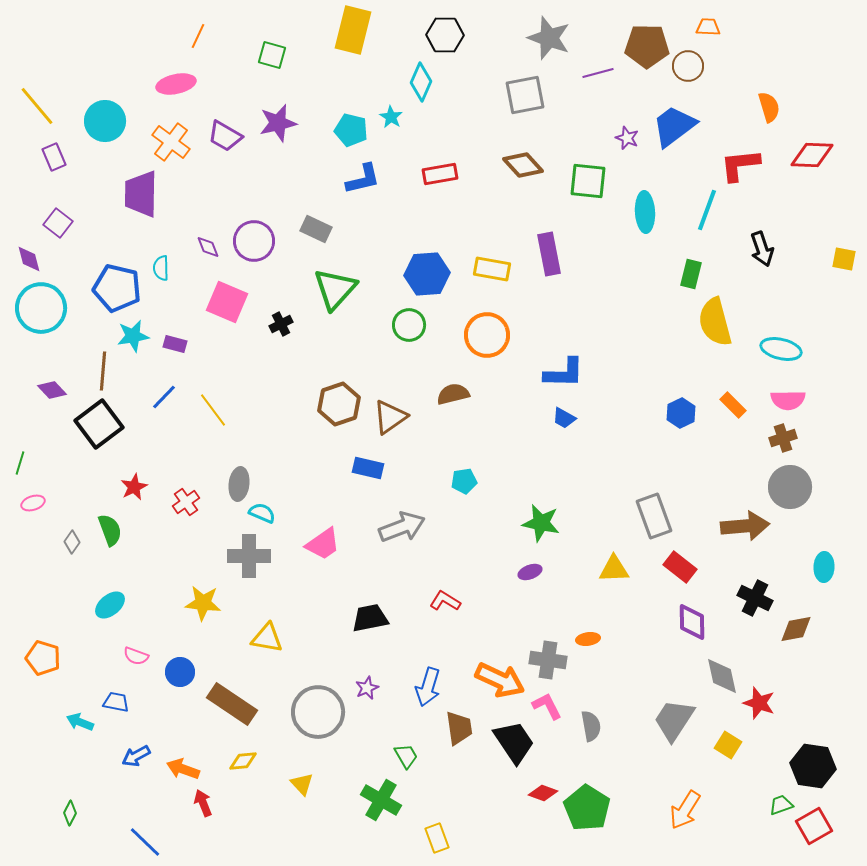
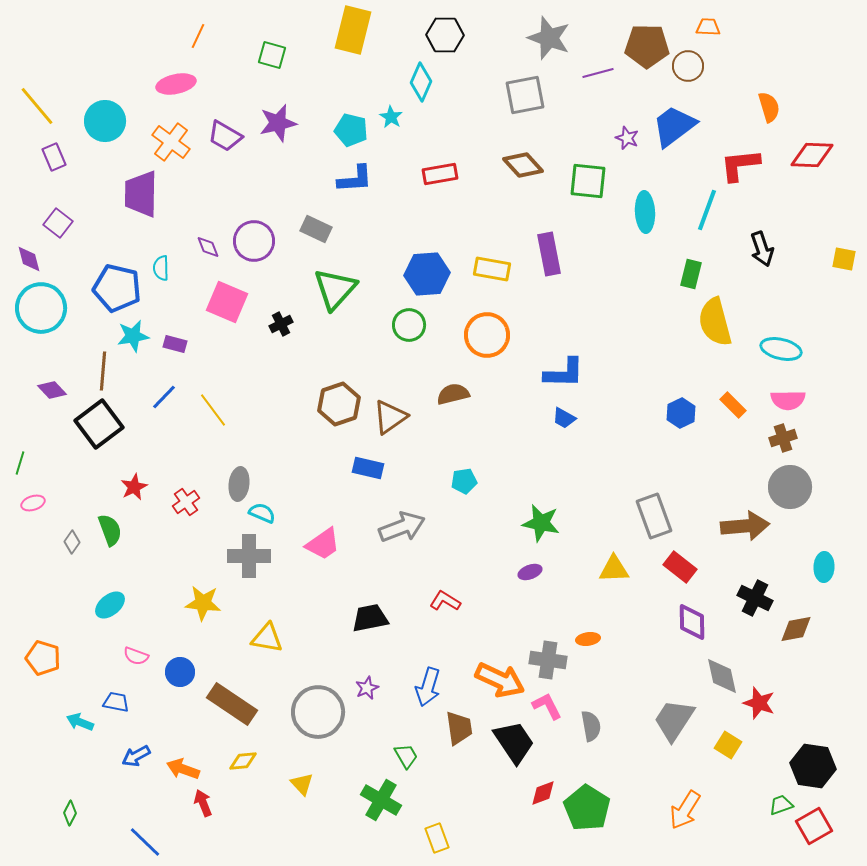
blue L-shape at (363, 179): moved 8 px left; rotated 9 degrees clockwise
red diamond at (543, 793): rotated 40 degrees counterclockwise
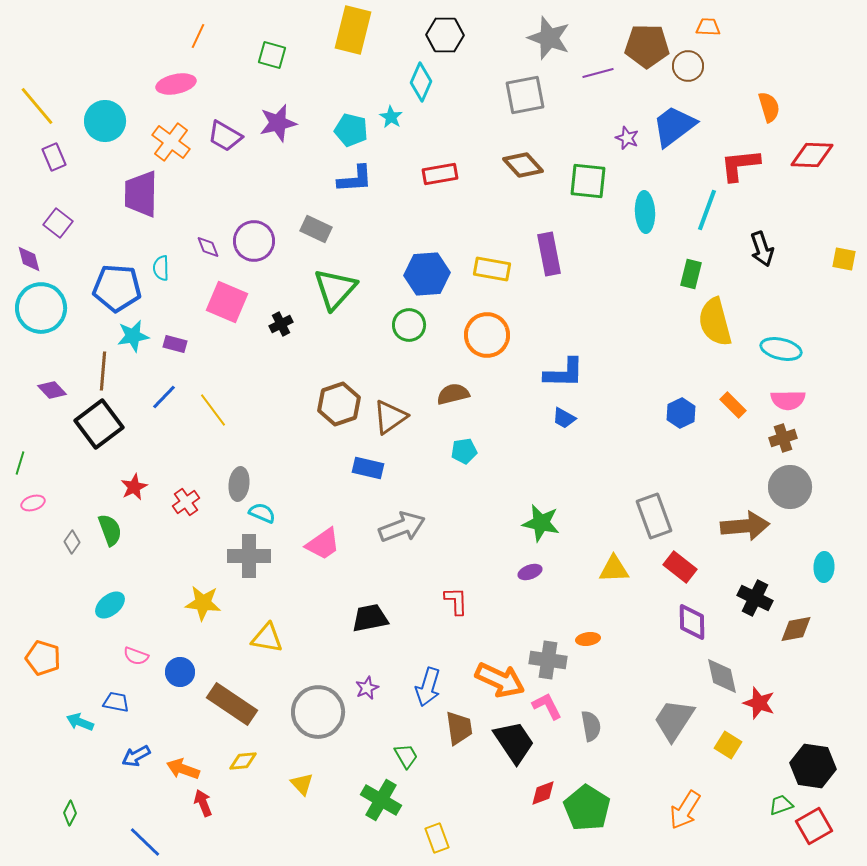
blue pentagon at (117, 288): rotated 9 degrees counterclockwise
cyan pentagon at (464, 481): moved 30 px up
red L-shape at (445, 601): moved 11 px right; rotated 56 degrees clockwise
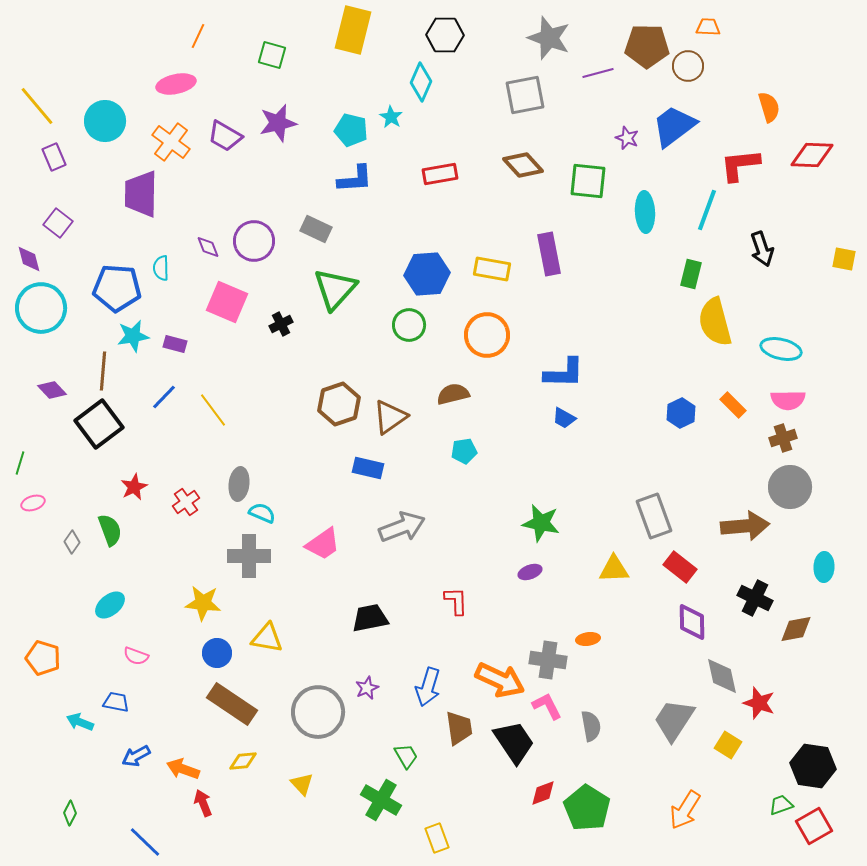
blue circle at (180, 672): moved 37 px right, 19 px up
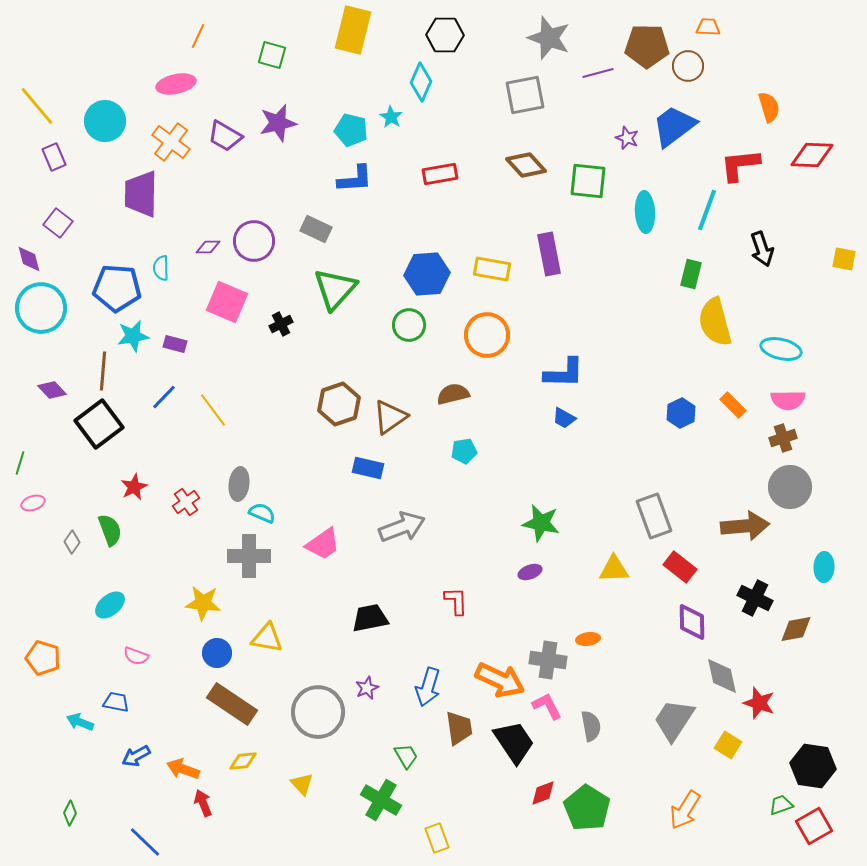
brown diamond at (523, 165): moved 3 px right
purple diamond at (208, 247): rotated 70 degrees counterclockwise
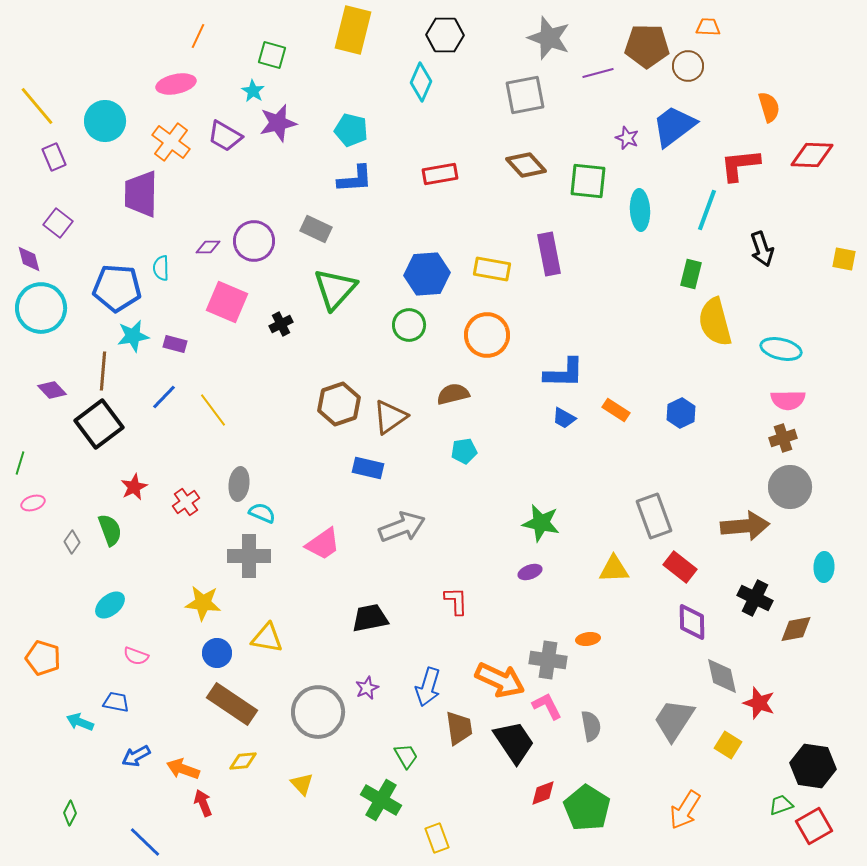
cyan star at (391, 117): moved 138 px left, 26 px up
cyan ellipse at (645, 212): moved 5 px left, 2 px up
orange rectangle at (733, 405): moved 117 px left, 5 px down; rotated 12 degrees counterclockwise
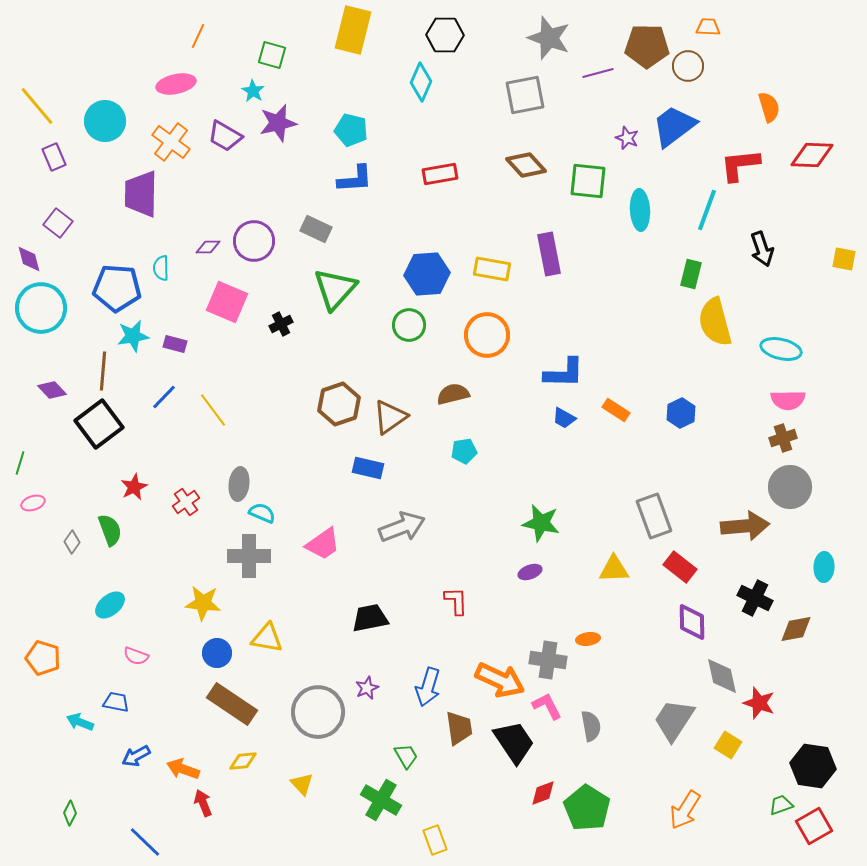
yellow rectangle at (437, 838): moved 2 px left, 2 px down
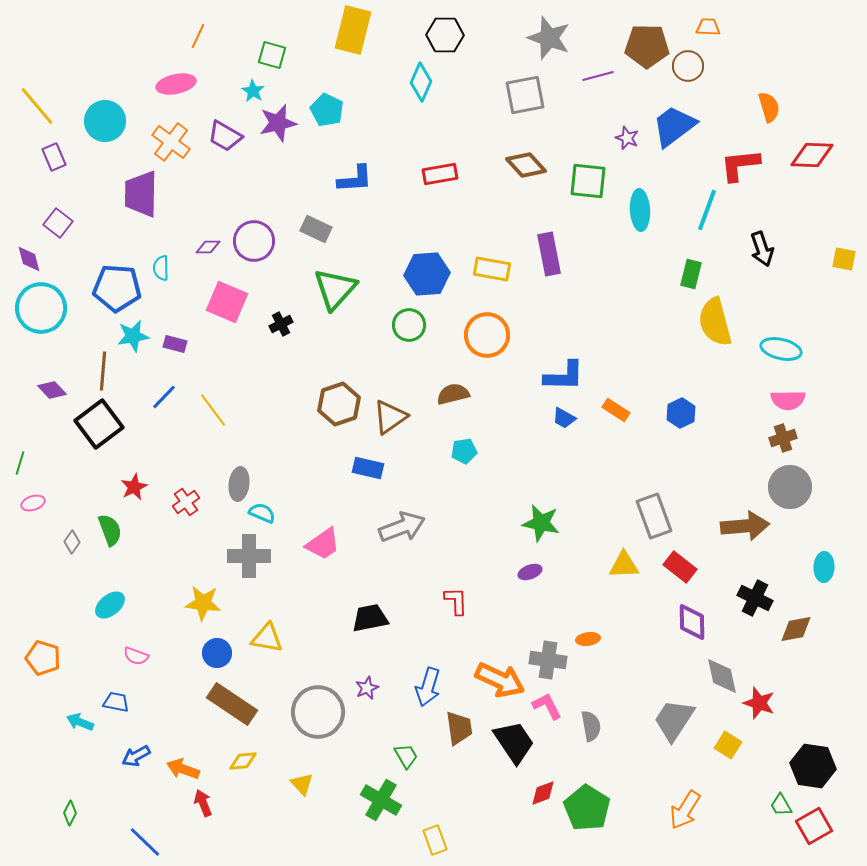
purple line at (598, 73): moved 3 px down
cyan pentagon at (351, 130): moved 24 px left, 20 px up; rotated 12 degrees clockwise
blue L-shape at (564, 373): moved 3 px down
yellow triangle at (614, 569): moved 10 px right, 4 px up
green trapezoid at (781, 805): rotated 100 degrees counterclockwise
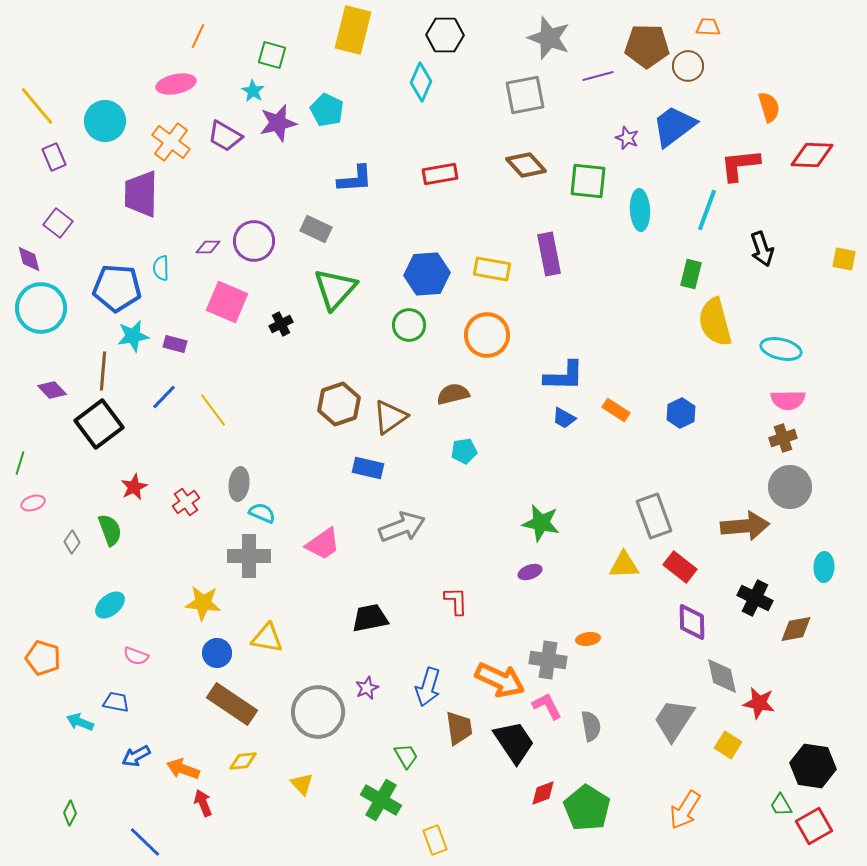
red star at (759, 703): rotated 8 degrees counterclockwise
